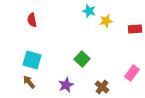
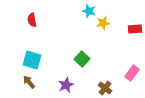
yellow star: moved 3 px left, 2 px down
brown cross: moved 3 px right, 1 px down
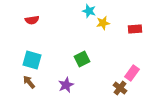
red semicircle: rotated 88 degrees counterclockwise
green square: rotated 21 degrees clockwise
brown cross: moved 15 px right
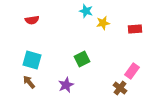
cyan star: moved 3 px left
pink rectangle: moved 2 px up
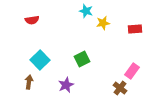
cyan square: moved 8 px right; rotated 30 degrees clockwise
brown arrow: rotated 48 degrees clockwise
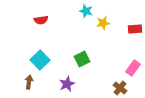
red semicircle: moved 9 px right
pink rectangle: moved 1 px right, 3 px up
purple star: moved 1 px right, 1 px up
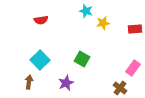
green square: rotated 35 degrees counterclockwise
purple star: moved 1 px left, 1 px up
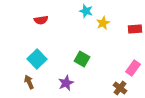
yellow star: rotated 16 degrees counterclockwise
cyan square: moved 3 px left, 1 px up
brown arrow: rotated 32 degrees counterclockwise
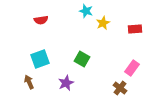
cyan square: moved 3 px right; rotated 24 degrees clockwise
pink rectangle: moved 1 px left
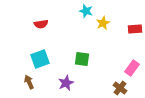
red semicircle: moved 4 px down
green square: rotated 21 degrees counterclockwise
